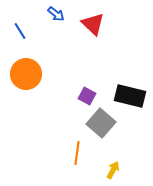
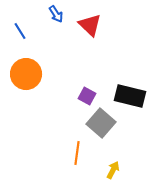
blue arrow: rotated 18 degrees clockwise
red triangle: moved 3 px left, 1 px down
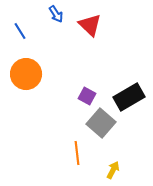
black rectangle: moved 1 px left, 1 px down; rotated 44 degrees counterclockwise
orange line: rotated 15 degrees counterclockwise
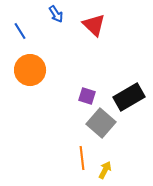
red triangle: moved 4 px right
orange circle: moved 4 px right, 4 px up
purple square: rotated 12 degrees counterclockwise
orange line: moved 5 px right, 5 px down
yellow arrow: moved 8 px left
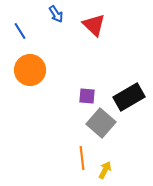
purple square: rotated 12 degrees counterclockwise
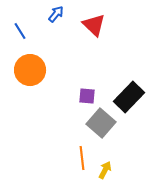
blue arrow: rotated 108 degrees counterclockwise
black rectangle: rotated 16 degrees counterclockwise
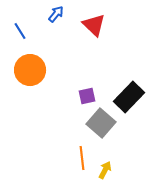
purple square: rotated 18 degrees counterclockwise
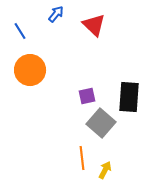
black rectangle: rotated 40 degrees counterclockwise
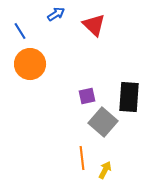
blue arrow: rotated 18 degrees clockwise
orange circle: moved 6 px up
gray square: moved 2 px right, 1 px up
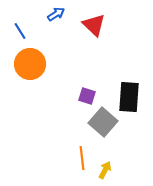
purple square: rotated 30 degrees clockwise
